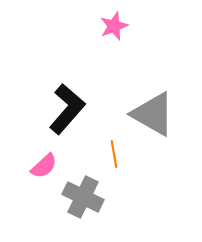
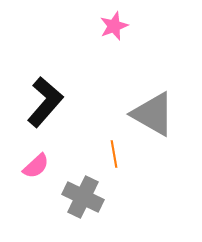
black L-shape: moved 22 px left, 7 px up
pink semicircle: moved 8 px left
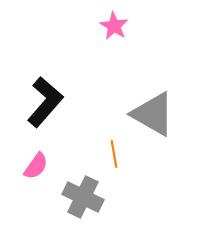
pink star: rotated 20 degrees counterclockwise
pink semicircle: rotated 12 degrees counterclockwise
